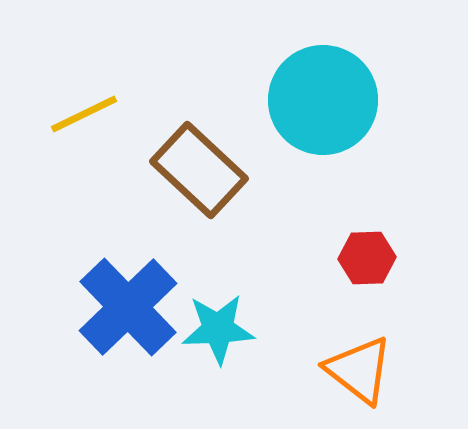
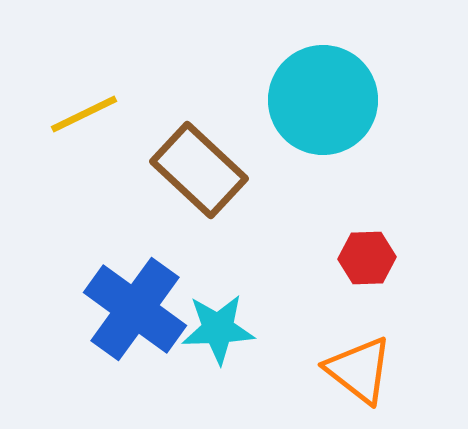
blue cross: moved 7 px right, 2 px down; rotated 10 degrees counterclockwise
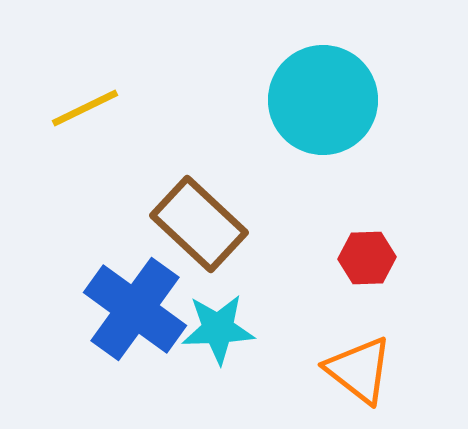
yellow line: moved 1 px right, 6 px up
brown rectangle: moved 54 px down
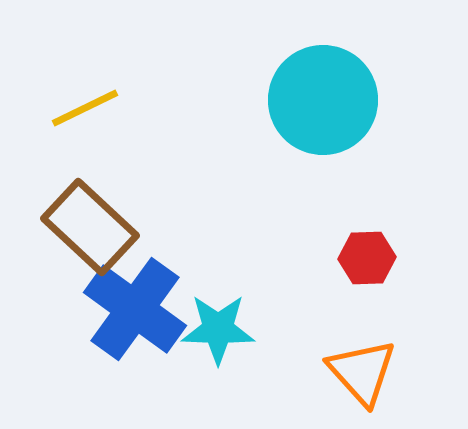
brown rectangle: moved 109 px left, 3 px down
cyan star: rotated 4 degrees clockwise
orange triangle: moved 3 px right, 2 px down; rotated 10 degrees clockwise
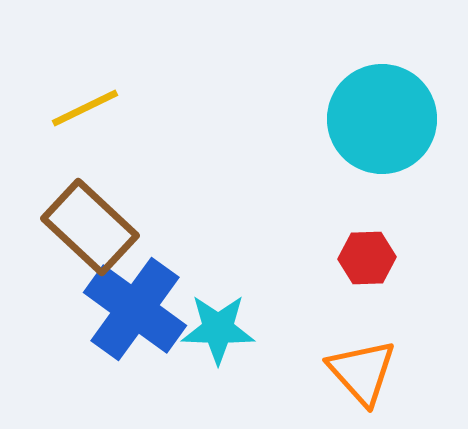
cyan circle: moved 59 px right, 19 px down
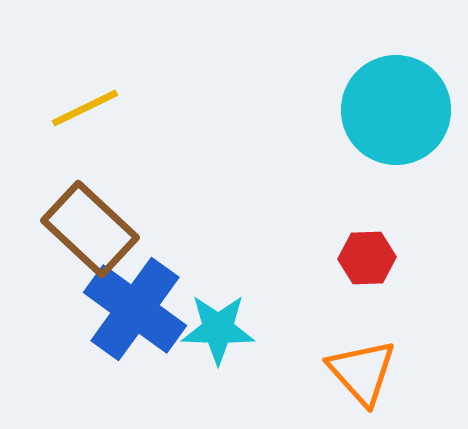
cyan circle: moved 14 px right, 9 px up
brown rectangle: moved 2 px down
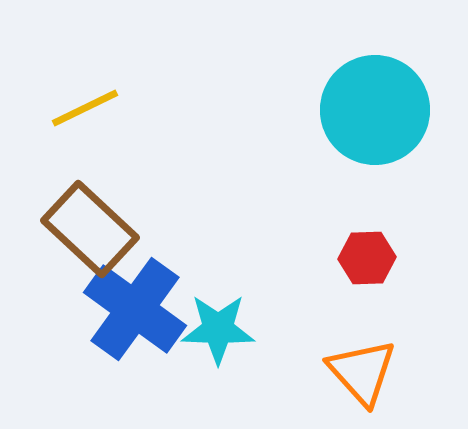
cyan circle: moved 21 px left
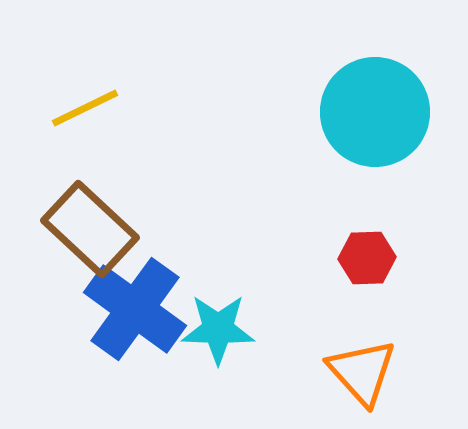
cyan circle: moved 2 px down
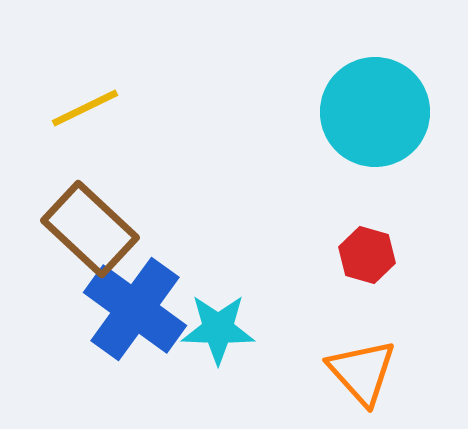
red hexagon: moved 3 px up; rotated 18 degrees clockwise
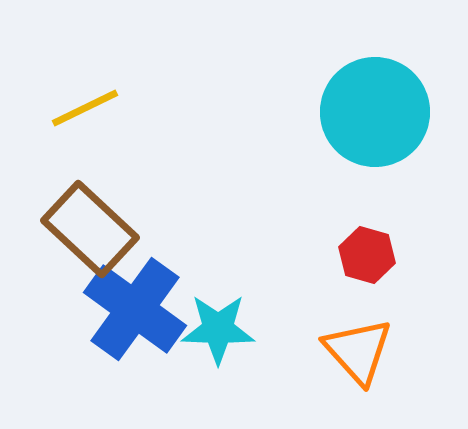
orange triangle: moved 4 px left, 21 px up
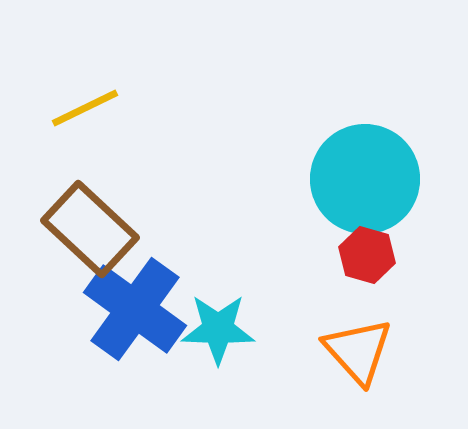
cyan circle: moved 10 px left, 67 px down
